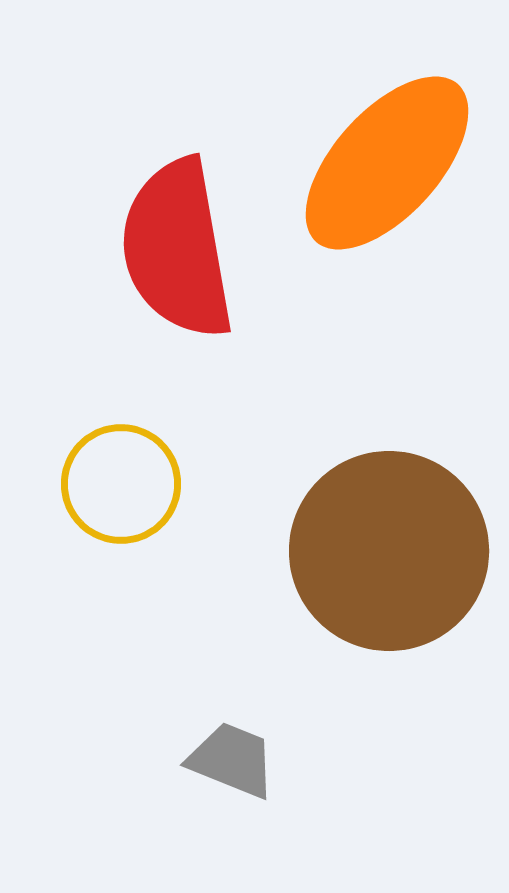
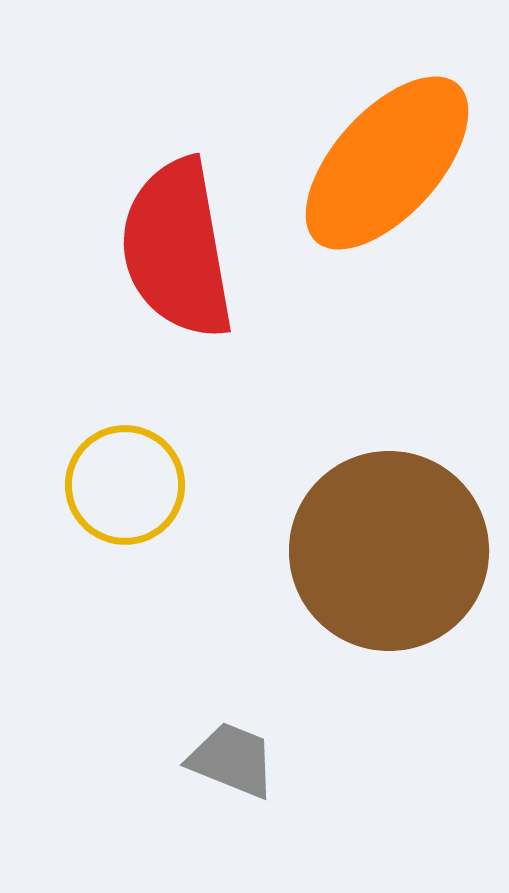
yellow circle: moved 4 px right, 1 px down
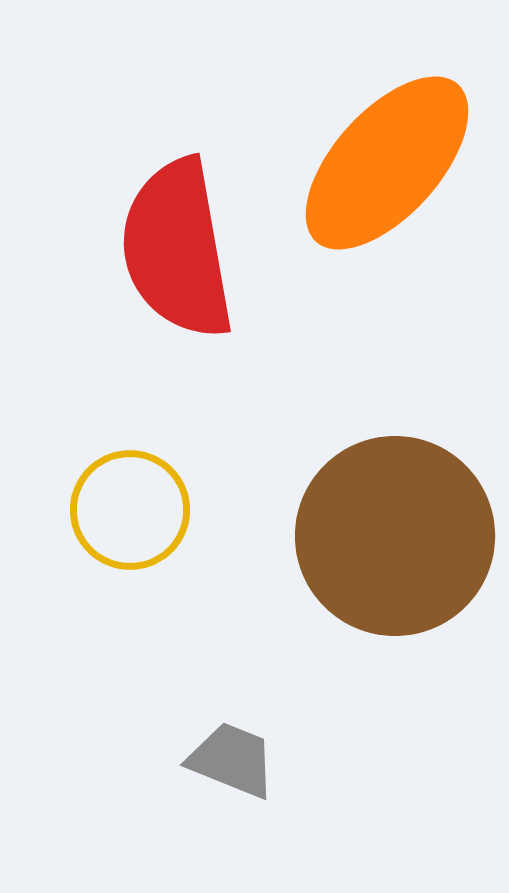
yellow circle: moved 5 px right, 25 px down
brown circle: moved 6 px right, 15 px up
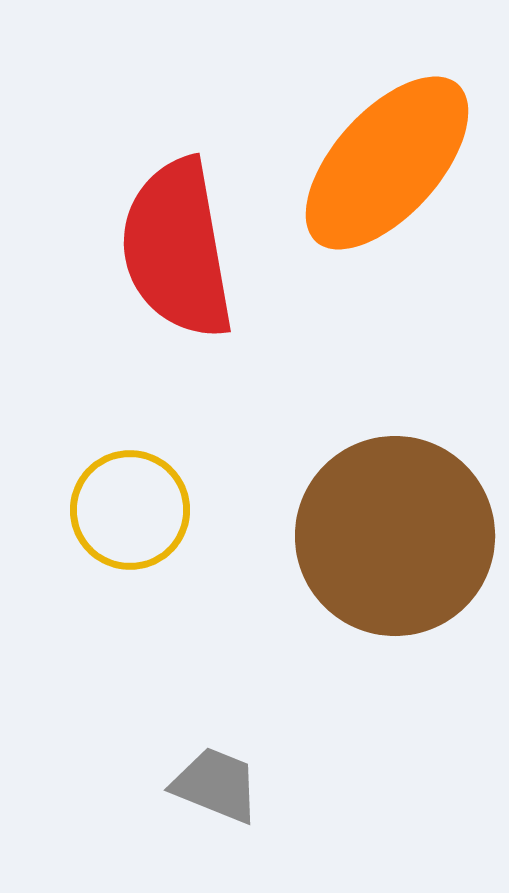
gray trapezoid: moved 16 px left, 25 px down
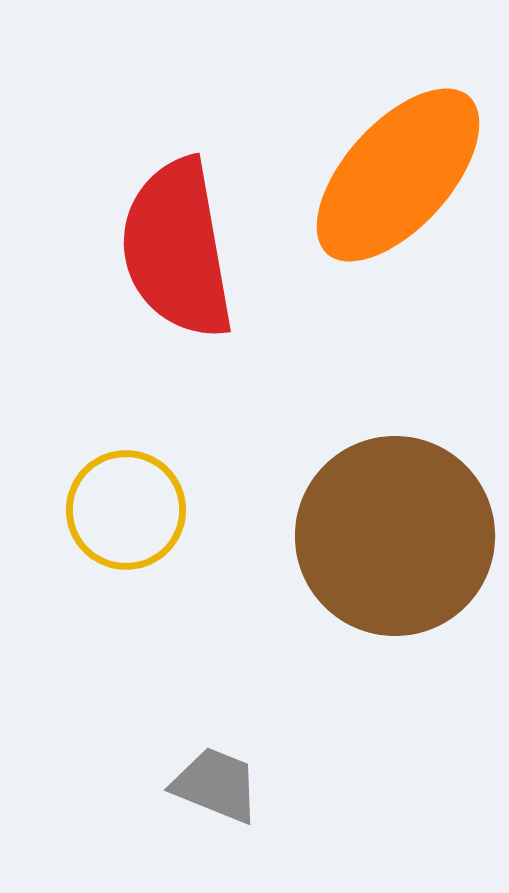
orange ellipse: moved 11 px right, 12 px down
yellow circle: moved 4 px left
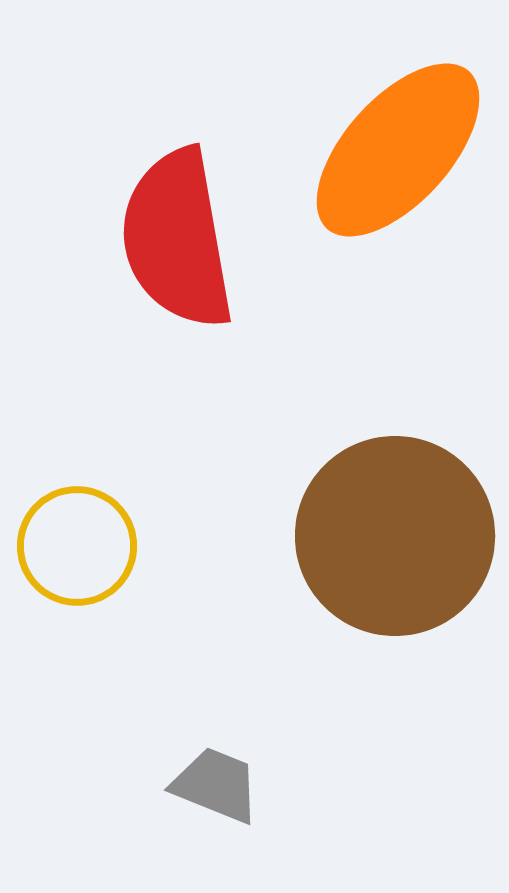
orange ellipse: moved 25 px up
red semicircle: moved 10 px up
yellow circle: moved 49 px left, 36 px down
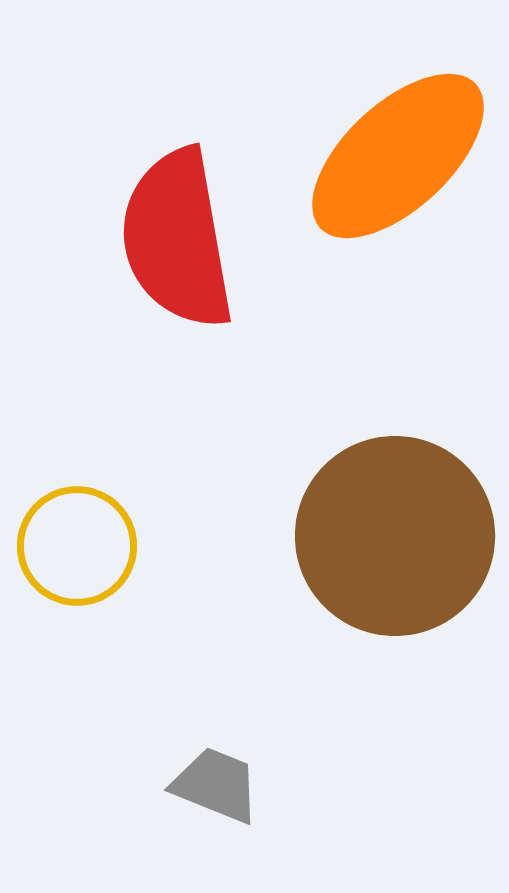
orange ellipse: moved 6 px down; rotated 5 degrees clockwise
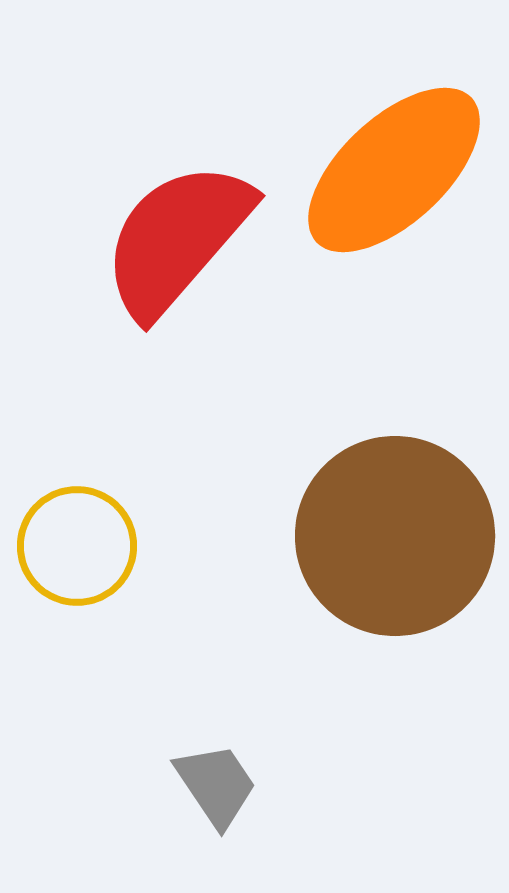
orange ellipse: moved 4 px left, 14 px down
red semicircle: rotated 51 degrees clockwise
gray trapezoid: rotated 34 degrees clockwise
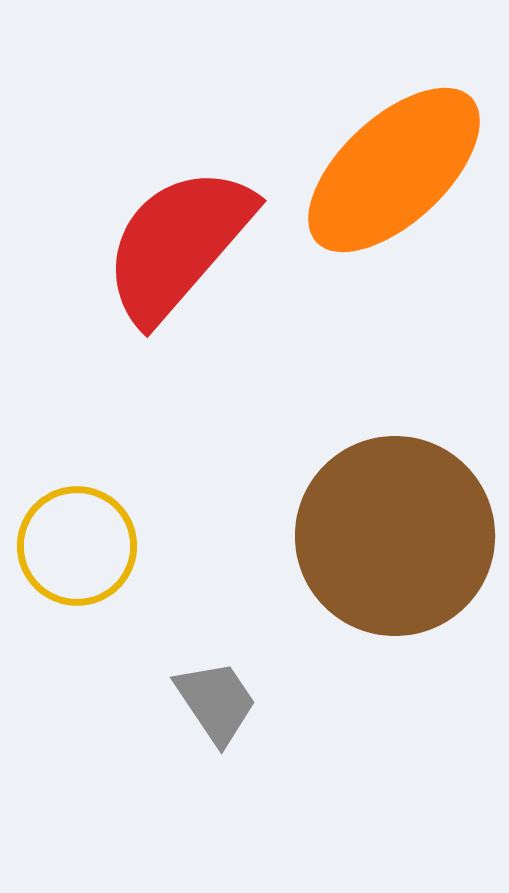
red semicircle: moved 1 px right, 5 px down
gray trapezoid: moved 83 px up
